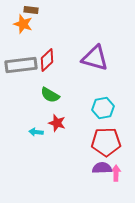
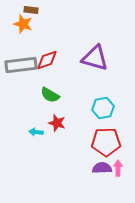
red diamond: rotated 25 degrees clockwise
pink arrow: moved 2 px right, 5 px up
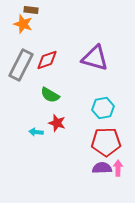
gray rectangle: rotated 56 degrees counterclockwise
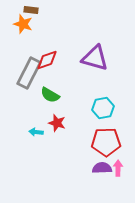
gray rectangle: moved 8 px right, 8 px down
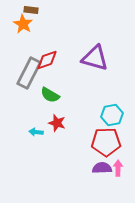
orange star: rotated 12 degrees clockwise
cyan hexagon: moved 9 px right, 7 px down
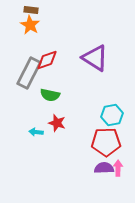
orange star: moved 7 px right, 1 px down
purple triangle: rotated 16 degrees clockwise
green semicircle: rotated 18 degrees counterclockwise
purple semicircle: moved 2 px right
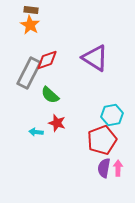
green semicircle: rotated 30 degrees clockwise
red pentagon: moved 4 px left, 2 px up; rotated 20 degrees counterclockwise
purple semicircle: rotated 78 degrees counterclockwise
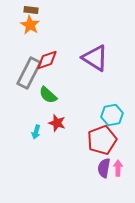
green semicircle: moved 2 px left
cyan arrow: rotated 80 degrees counterclockwise
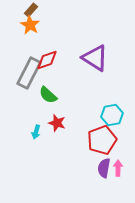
brown rectangle: rotated 56 degrees counterclockwise
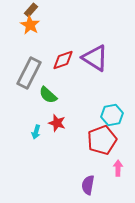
red diamond: moved 16 px right
purple semicircle: moved 16 px left, 17 px down
